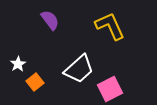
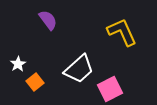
purple semicircle: moved 2 px left
yellow L-shape: moved 12 px right, 6 px down
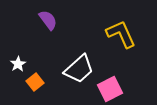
yellow L-shape: moved 1 px left, 2 px down
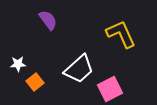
white star: rotated 28 degrees clockwise
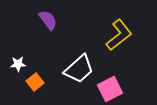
yellow L-shape: moved 2 px left, 1 px down; rotated 76 degrees clockwise
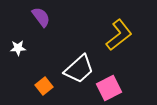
purple semicircle: moved 7 px left, 3 px up
white star: moved 16 px up
orange square: moved 9 px right, 4 px down
pink square: moved 1 px left, 1 px up
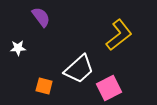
orange square: rotated 36 degrees counterclockwise
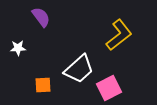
orange square: moved 1 px left, 1 px up; rotated 18 degrees counterclockwise
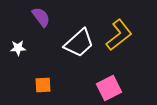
white trapezoid: moved 26 px up
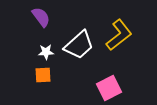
white trapezoid: moved 2 px down
white star: moved 28 px right, 4 px down
orange square: moved 10 px up
